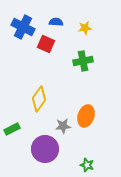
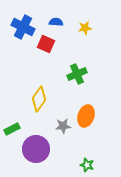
green cross: moved 6 px left, 13 px down; rotated 12 degrees counterclockwise
purple circle: moved 9 px left
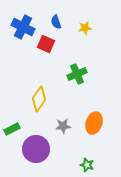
blue semicircle: rotated 112 degrees counterclockwise
orange ellipse: moved 8 px right, 7 px down
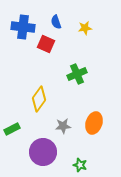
blue cross: rotated 20 degrees counterclockwise
purple circle: moved 7 px right, 3 px down
green star: moved 7 px left
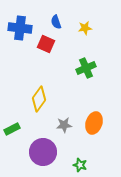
blue cross: moved 3 px left, 1 px down
green cross: moved 9 px right, 6 px up
gray star: moved 1 px right, 1 px up
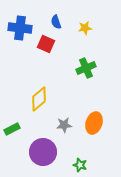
yellow diamond: rotated 15 degrees clockwise
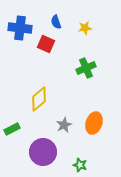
gray star: rotated 21 degrees counterclockwise
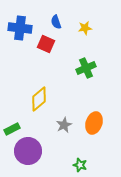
purple circle: moved 15 px left, 1 px up
